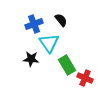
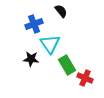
black semicircle: moved 9 px up
cyan triangle: moved 1 px right, 1 px down
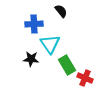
blue cross: rotated 18 degrees clockwise
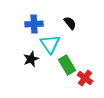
black semicircle: moved 9 px right, 12 px down
black star: rotated 28 degrees counterclockwise
red cross: rotated 14 degrees clockwise
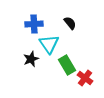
cyan triangle: moved 1 px left
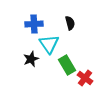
black semicircle: rotated 24 degrees clockwise
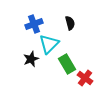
blue cross: rotated 18 degrees counterclockwise
cyan triangle: rotated 20 degrees clockwise
green rectangle: moved 1 px up
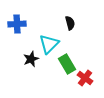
blue cross: moved 17 px left; rotated 18 degrees clockwise
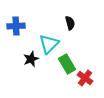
blue cross: moved 1 px left, 2 px down
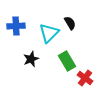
black semicircle: rotated 16 degrees counterclockwise
cyan triangle: moved 11 px up
green rectangle: moved 3 px up
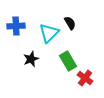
green rectangle: moved 1 px right
